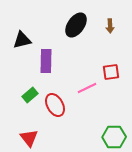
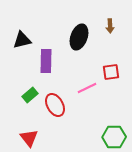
black ellipse: moved 3 px right, 12 px down; rotated 15 degrees counterclockwise
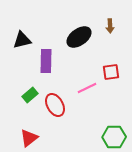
black ellipse: rotated 35 degrees clockwise
red triangle: rotated 30 degrees clockwise
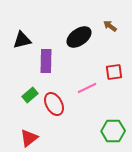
brown arrow: rotated 128 degrees clockwise
red square: moved 3 px right
red ellipse: moved 1 px left, 1 px up
green hexagon: moved 1 px left, 6 px up
